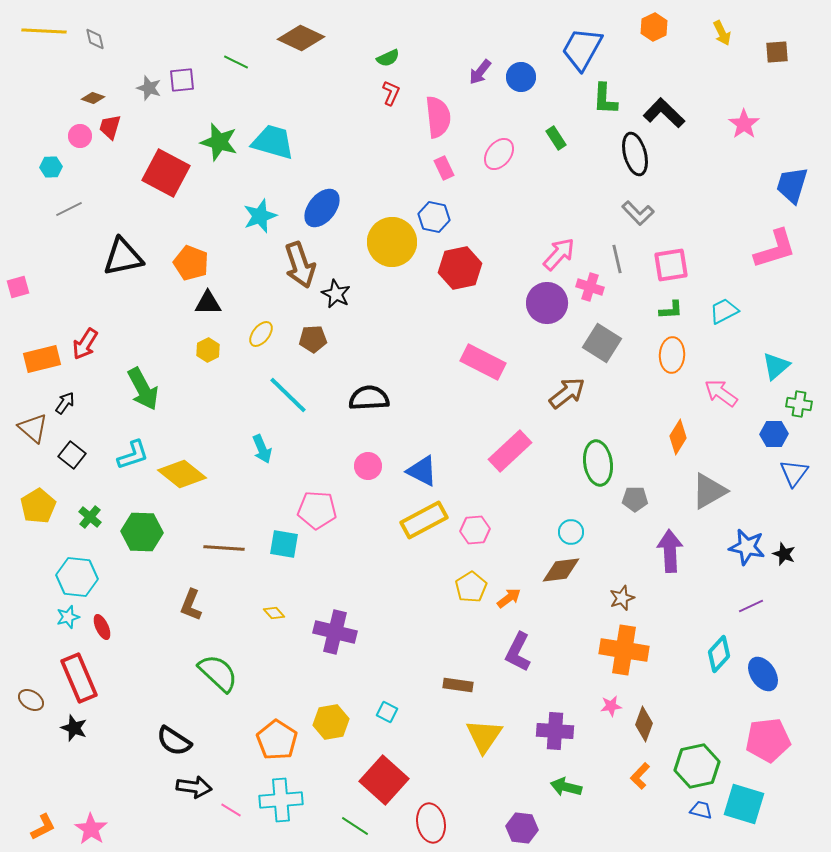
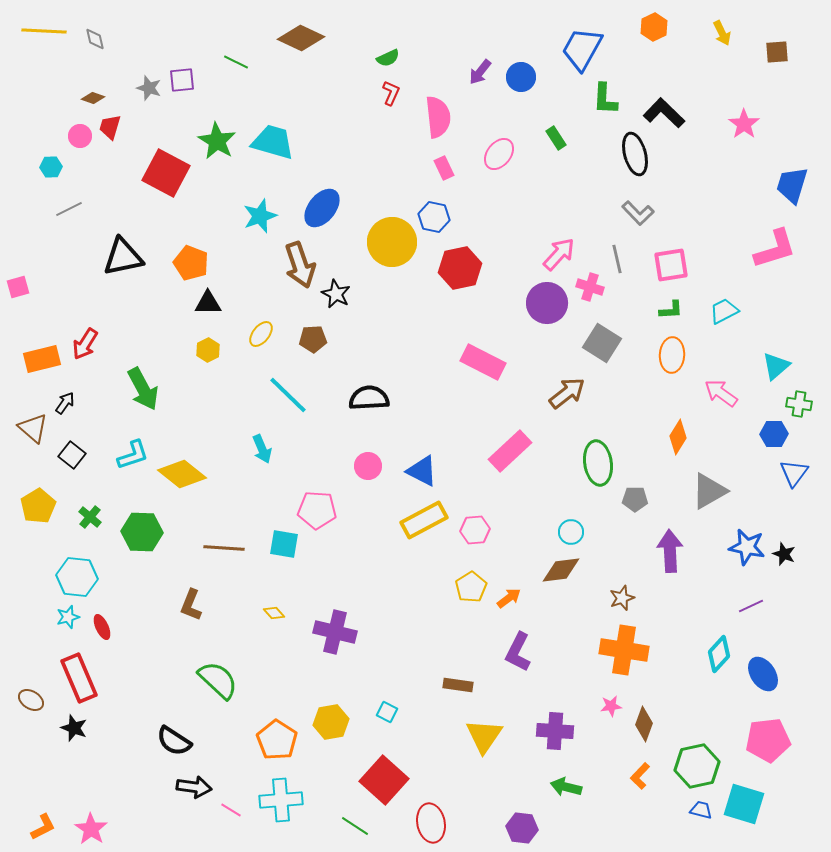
green star at (219, 142): moved 2 px left, 1 px up; rotated 15 degrees clockwise
green semicircle at (218, 673): moved 7 px down
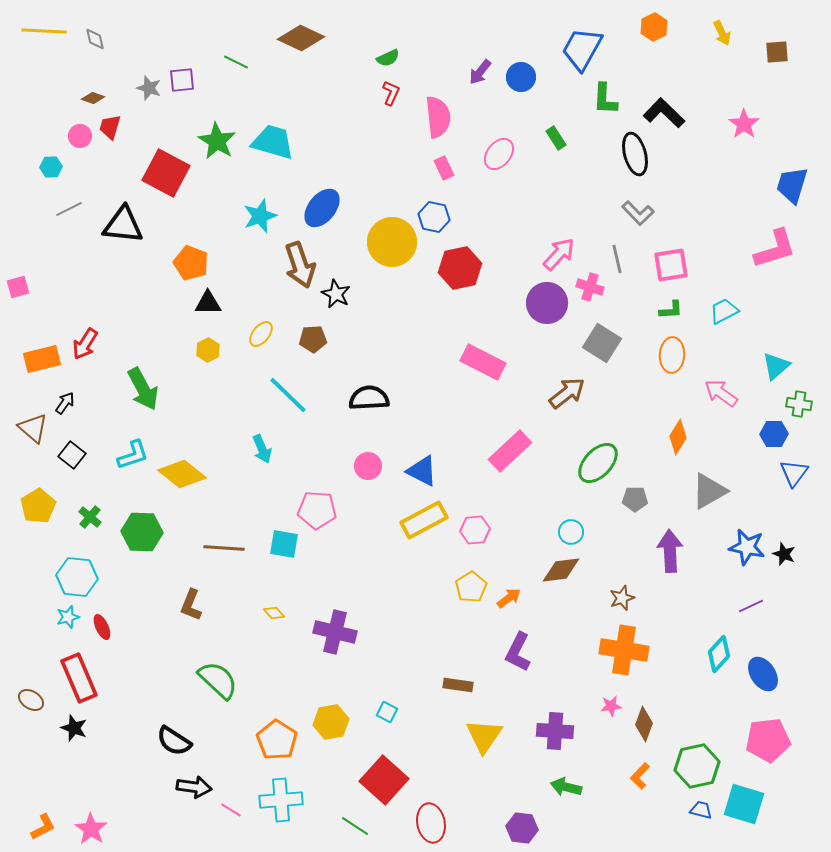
black triangle at (123, 257): moved 32 px up; rotated 18 degrees clockwise
green ellipse at (598, 463): rotated 51 degrees clockwise
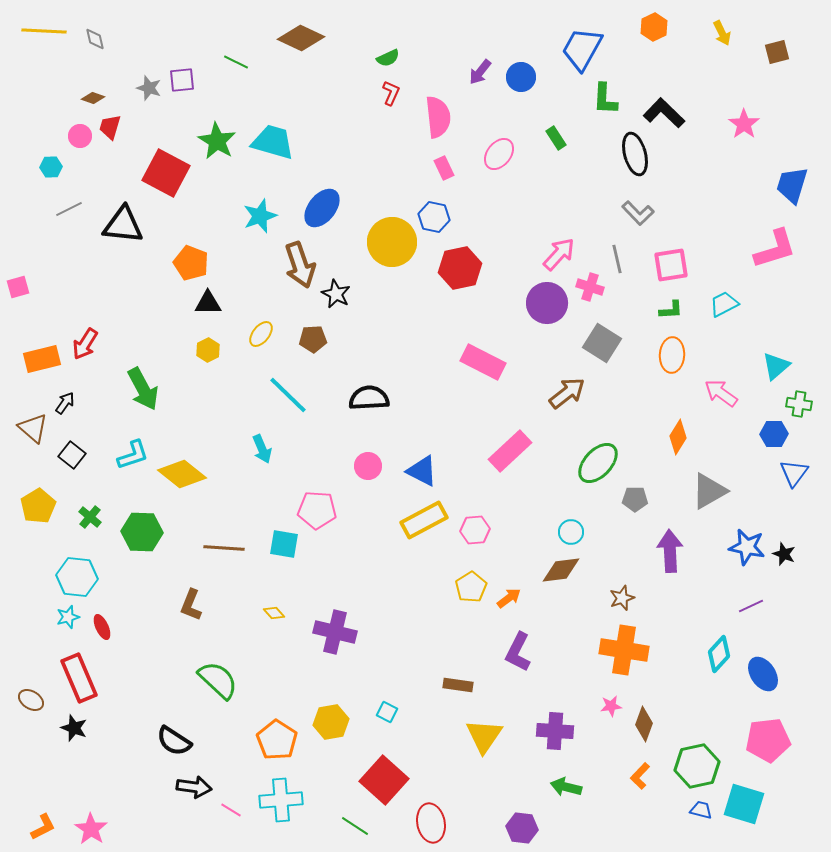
brown square at (777, 52): rotated 10 degrees counterclockwise
cyan trapezoid at (724, 311): moved 7 px up
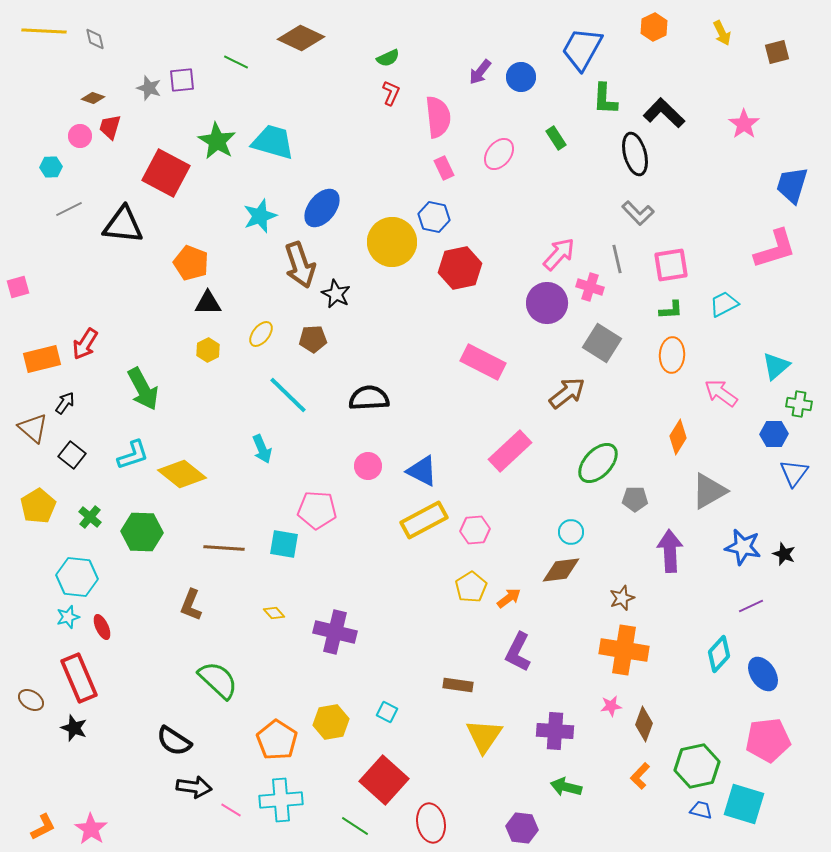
blue star at (747, 547): moved 4 px left
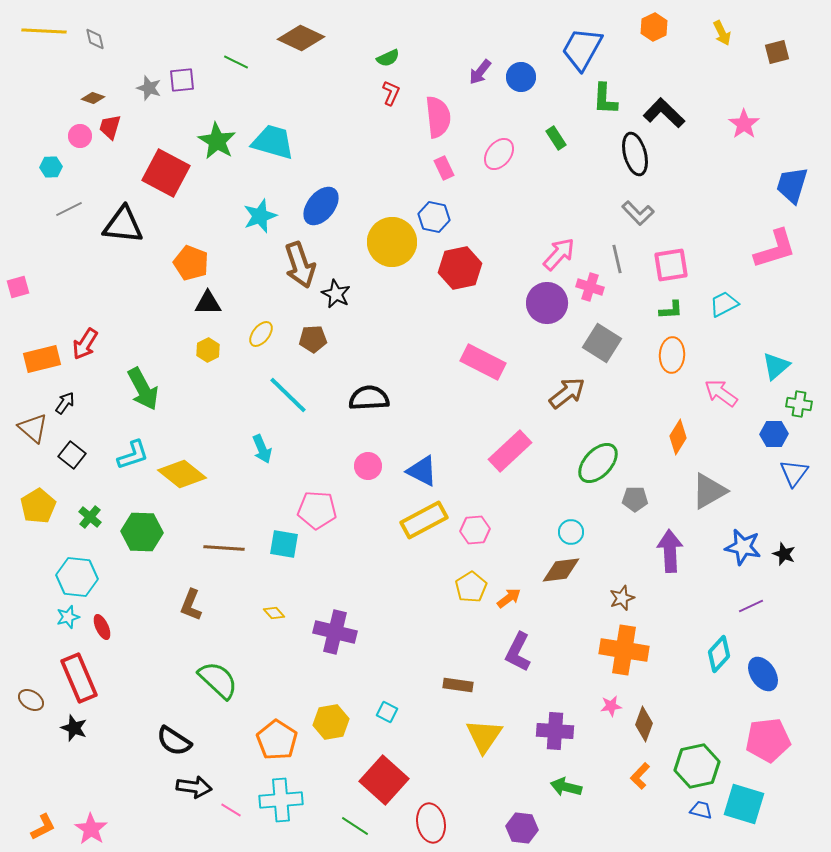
blue ellipse at (322, 208): moved 1 px left, 2 px up
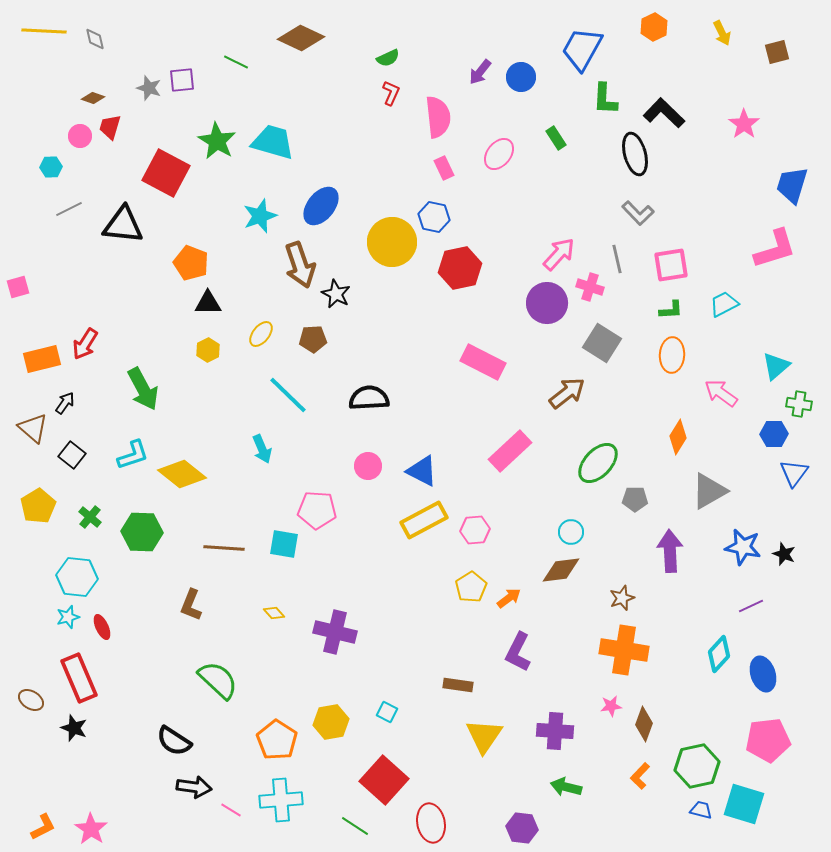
blue ellipse at (763, 674): rotated 16 degrees clockwise
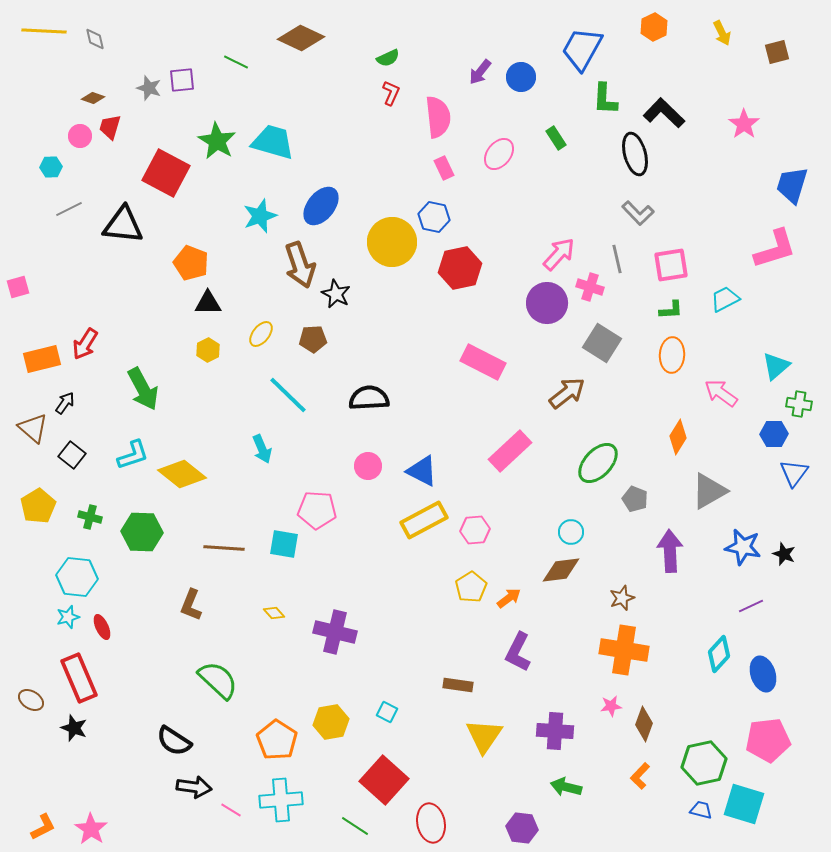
cyan trapezoid at (724, 304): moved 1 px right, 5 px up
gray pentagon at (635, 499): rotated 20 degrees clockwise
green cross at (90, 517): rotated 25 degrees counterclockwise
green hexagon at (697, 766): moved 7 px right, 3 px up
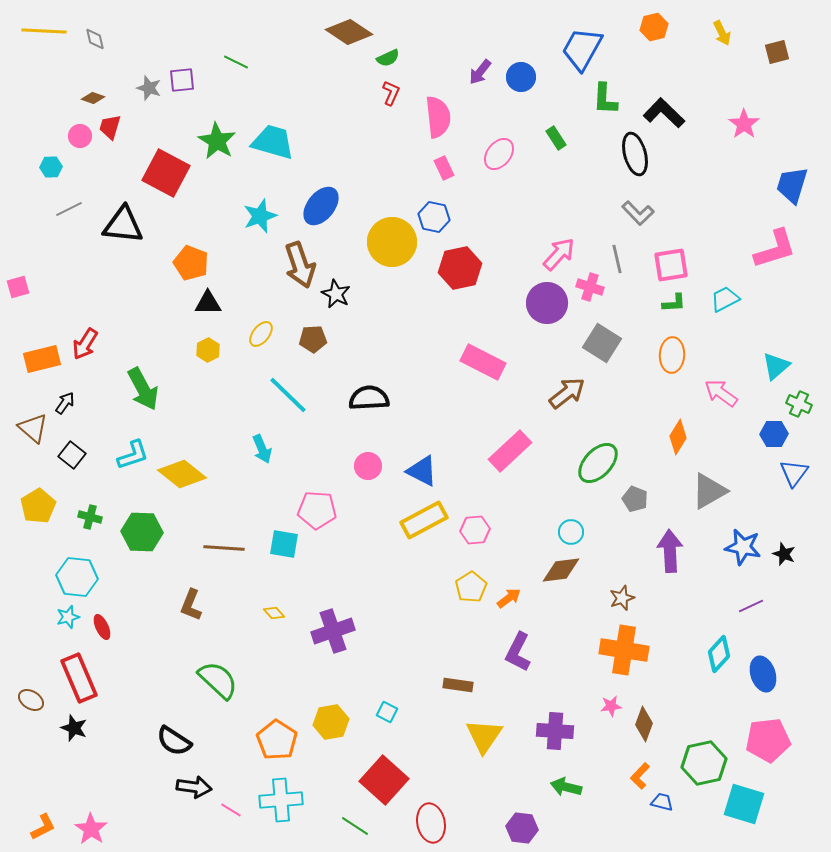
orange hexagon at (654, 27): rotated 12 degrees clockwise
brown diamond at (301, 38): moved 48 px right, 6 px up; rotated 9 degrees clockwise
green L-shape at (671, 310): moved 3 px right, 7 px up
green cross at (799, 404): rotated 15 degrees clockwise
purple cross at (335, 632): moved 2 px left, 1 px up; rotated 33 degrees counterclockwise
blue trapezoid at (701, 810): moved 39 px left, 8 px up
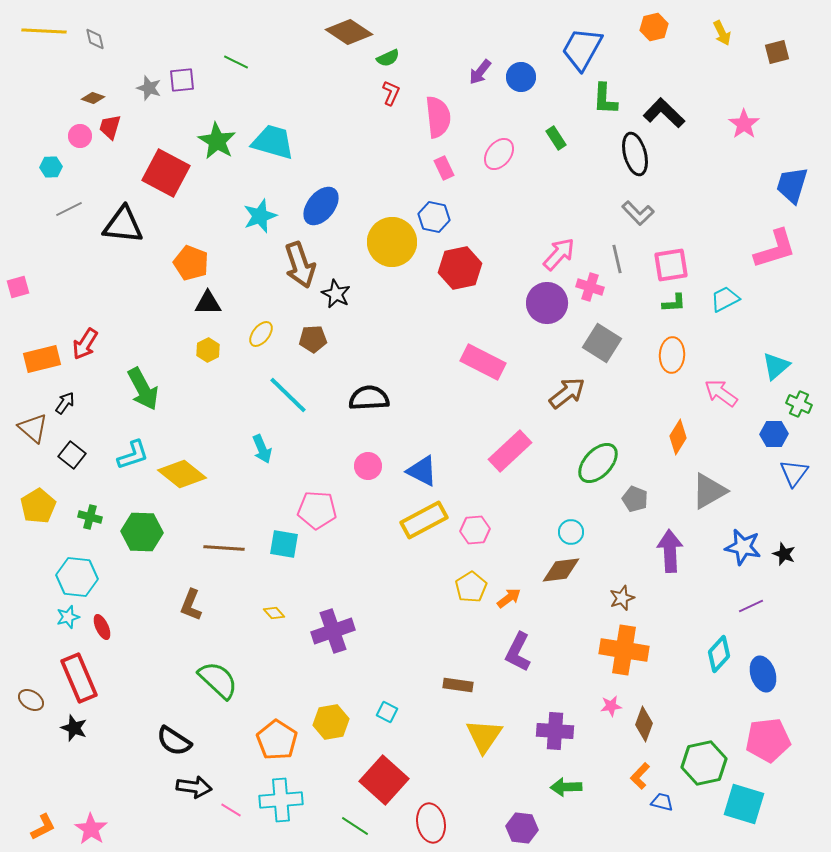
green arrow at (566, 787): rotated 16 degrees counterclockwise
